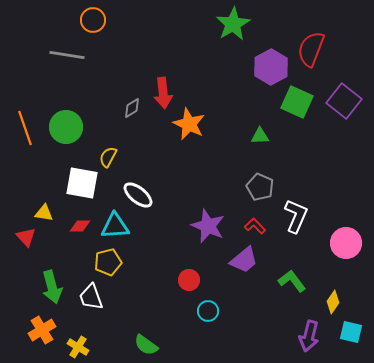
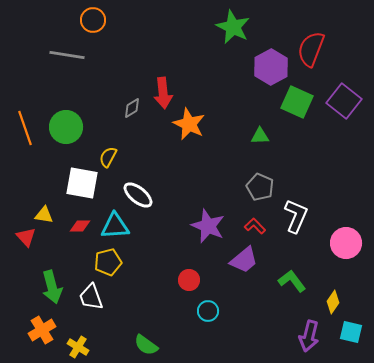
green star: moved 3 px down; rotated 16 degrees counterclockwise
yellow triangle: moved 2 px down
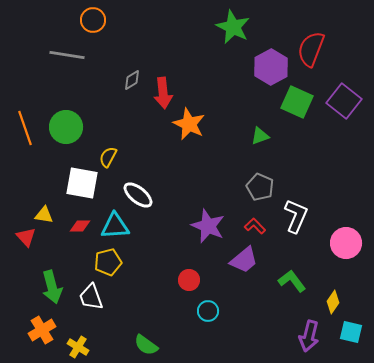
gray diamond: moved 28 px up
green triangle: rotated 18 degrees counterclockwise
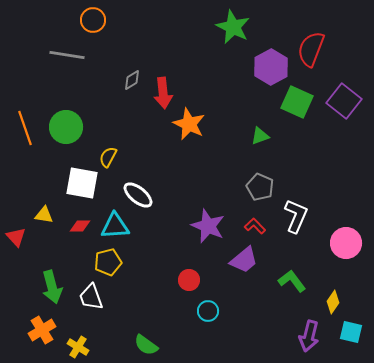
red triangle: moved 10 px left
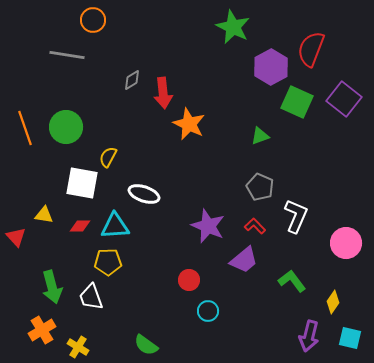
purple square: moved 2 px up
white ellipse: moved 6 px right, 1 px up; rotated 20 degrees counterclockwise
yellow pentagon: rotated 12 degrees clockwise
cyan square: moved 1 px left, 6 px down
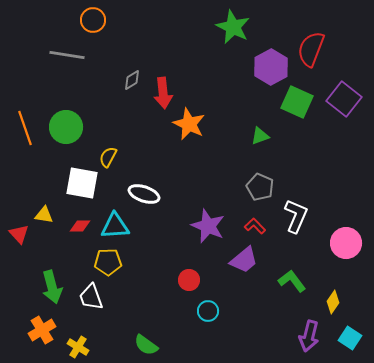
red triangle: moved 3 px right, 3 px up
cyan square: rotated 20 degrees clockwise
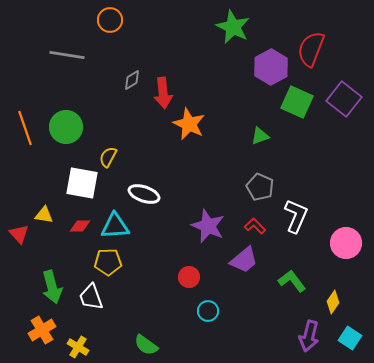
orange circle: moved 17 px right
red circle: moved 3 px up
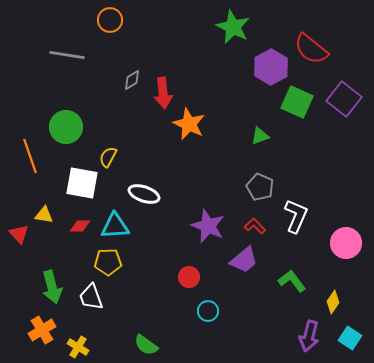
red semicircle: rotated 72 degrees counterclockwise
orange line: moved 5 px right, 28 px down
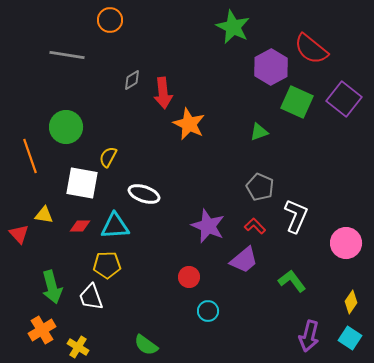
green triangle: moved 1 px left, 4 px up
yellow pentagon: moved 1 px left, 3 px down
yellow diamond: moved 18 px right
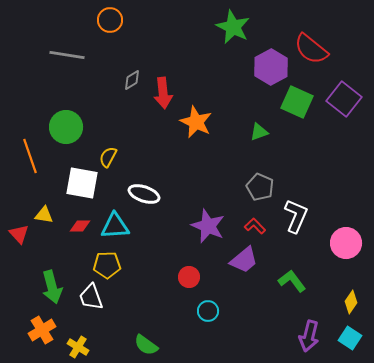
orange star: moved 7 px right, 2 px up
